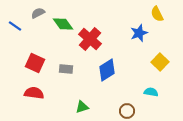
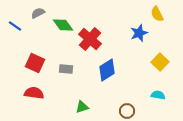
green diamond: moved 1 px down
cyan semicircle: moved 7 px right, 3 px down
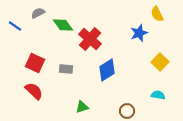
red semicircle: moved 2 px up; rotated 36 degrees clockwise
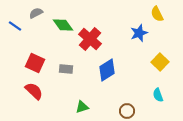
gray semicircle: moved 2 px left
cyan semicircle: rotated 120 degrees counterclockwise
